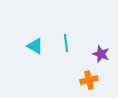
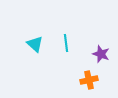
cyan triangle: moved 2 px up; rotated 12 degrees clockwise
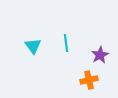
cyan triangle: moved 2 px left, 2 px down; rotated 12 degrees clockwise
purple star: moved 1 px left, 1 px down; rotated 24 degrees clockwise
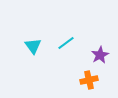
cyan line: rotated 60 degrees clockwise
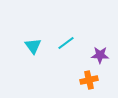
purple star: rotated 30 degrees clockwise
